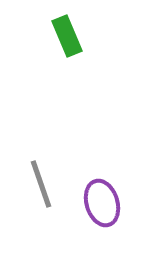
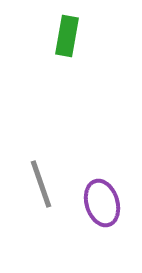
green rectangle: rotated 33 degrees clockwise
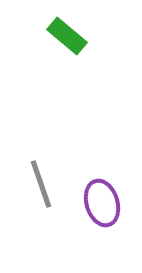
green rectangle: rotated 60 degrees counterclockwise
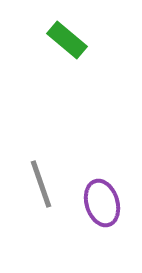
green rectangle: moved 4 px down
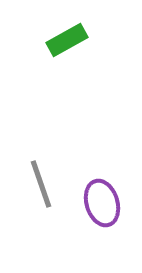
green rectangle: rotated 69 degrees counterclockwise
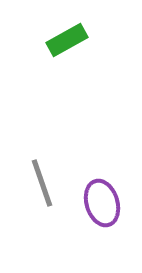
gray line: moved 1 px right, 1 px up
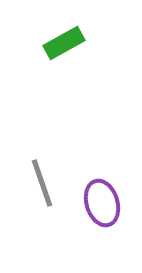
green rectangle: moved 3 px left, 3 px down
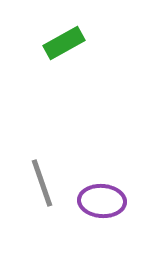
purple ellipse: moved 2 px up; rotated 69 degrees counterclockwise
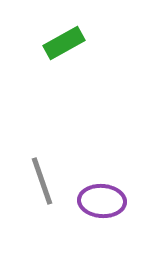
gray line: moved 2 px up
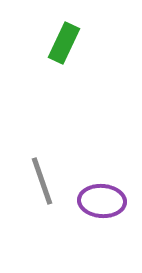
green rectangle: rotated 36 degrees counterclockwise
